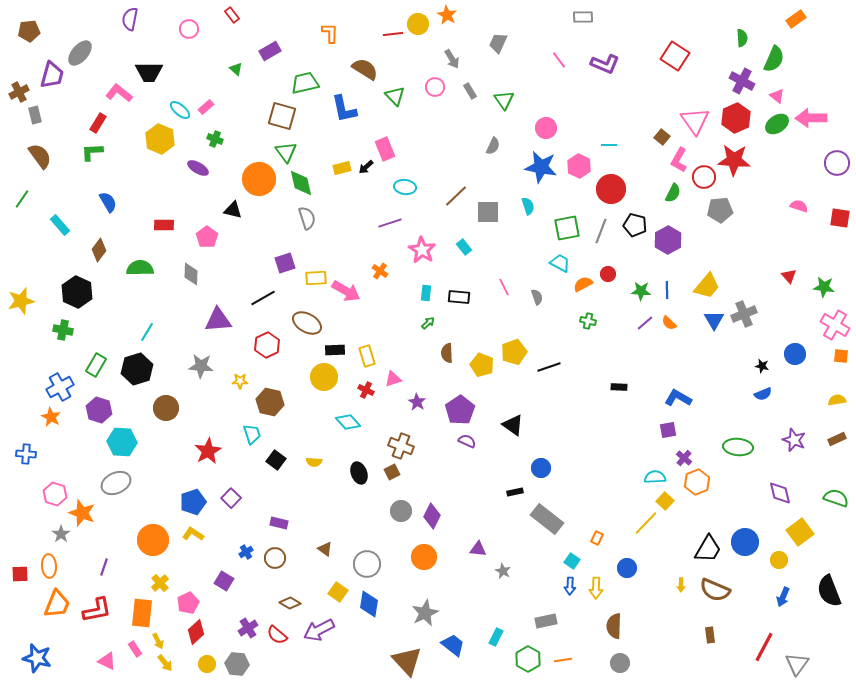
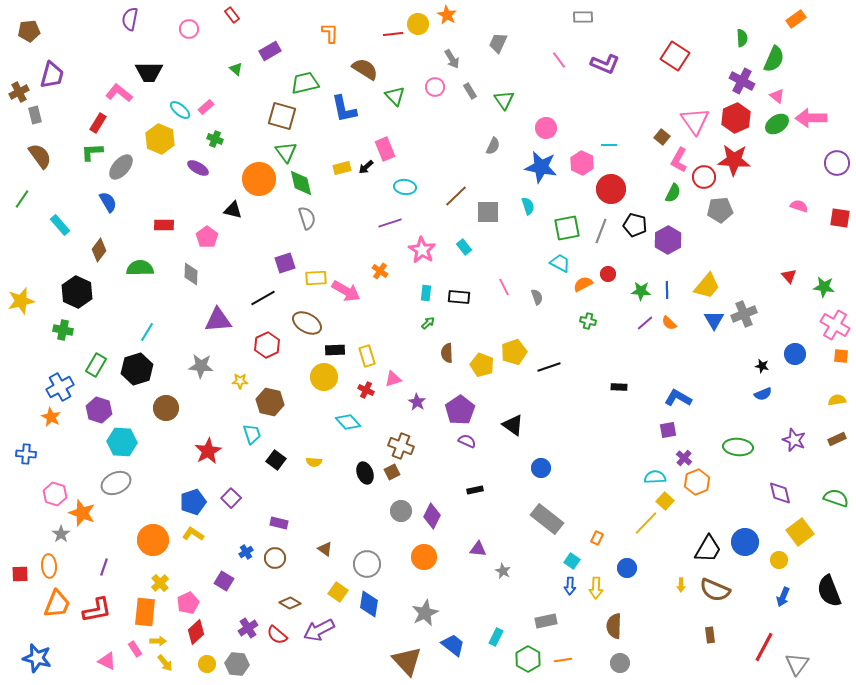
gray ellipse at (80, 53): moved 41 px right, 114 px down
pink hexagon at (579, 166): moved 3 px right, 3 px up
black ellipse at (359, 473): moved 6 px right
black rectangle at (515, 492): moved 40 px left, 2 px up
orange rectangle at (142, 613): moved 3 px right, 1 px up
yellow arrow at (158, 641): rotated 63 degrees counterclockwise
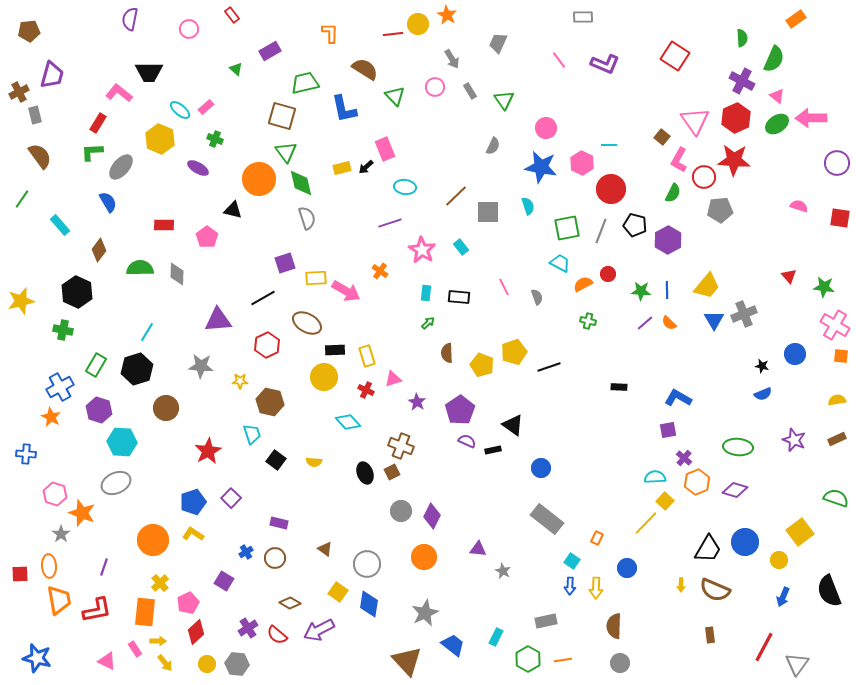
cyan rectangle at (464, 247): moved 3 px left
gray diamond at (191, 274): moved 14 px left
black rectangle at (475, 490): moved 18 px right, 40 px up
purple diamond at (780, 493): moved 45 px left, 3 px up; rotated 60 degrees counterclockwise
orange trapezoid at (57, 604): moved 2 px right, 4 px up; rotated 32 degrees counterclockwise
